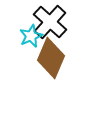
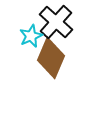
black cross: moved 6 px right
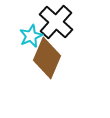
brown diamond: moved 4 px left
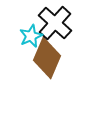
black cross: moved 1 px left, 1 px down
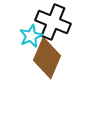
black cross: moved 2 px left, 1 px up; rotated 20 degrees counterclockwise
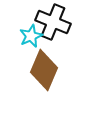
brown diamond: moved 3 px left, 12 px down
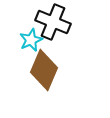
cyan star: moved 4 px down
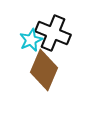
black cross: moved 11 px down
